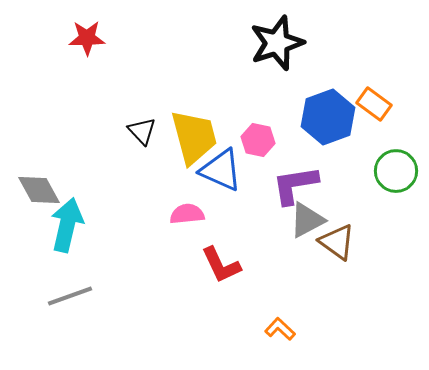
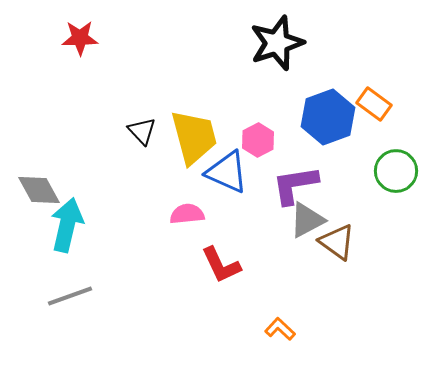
red star: moved 7 px left
pink hexagon: rotated 20 degrees clockwise
blue triangle: moved 6 px right, 2 px down
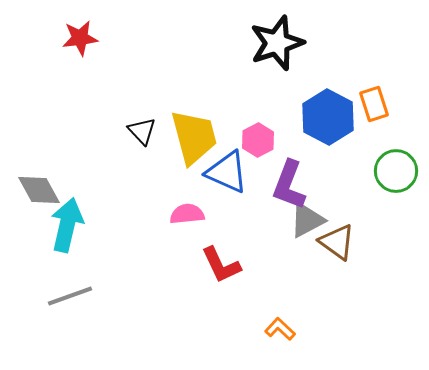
red star: rotated 6 degrees counterclockwise
orange rectangle: rotated 36 degrees clockwise
blue hexagon: rotated 12 degrees counterclockwise
purple L-shape: moved 6 px left; rotated 60 degrees counterclockwise
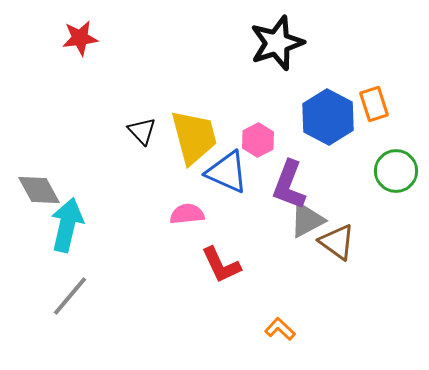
gray line: rotated 30 degrees counterclockwise
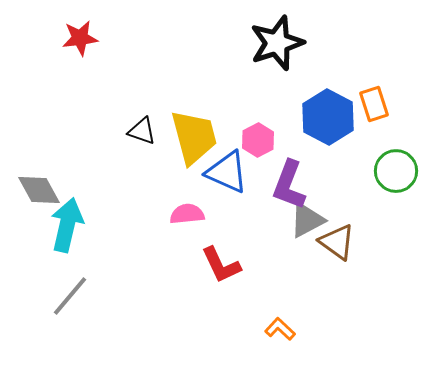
black triangle: rotated 28 degrees counterclockwise
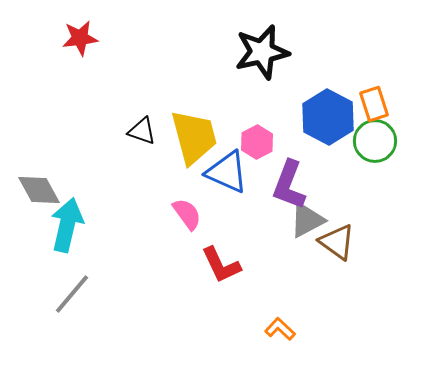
black star: moved 15 px left, 9 px down; rotated 6 degrees clockwise
pink hexagon: moved 1 px left, 2 px down
green circle: moved 21 px left, 30 px up
pink semicircle: rotated 60 degrees clockwise
gray line: moved 2 px right, 2 px up
